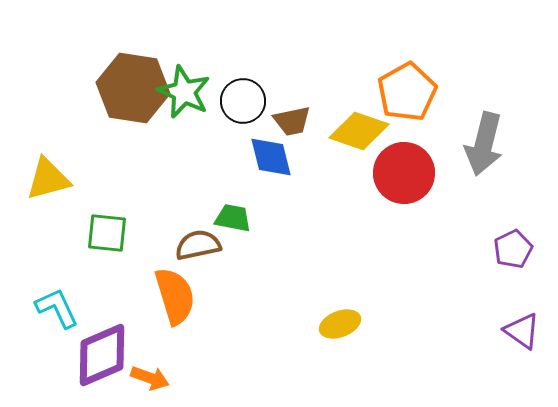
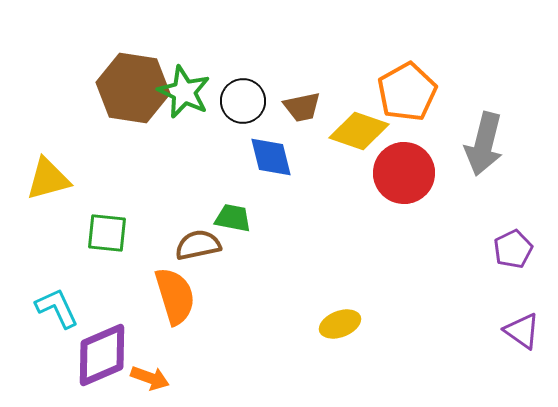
brown trapezoid: moved 10 px right, 14 px up
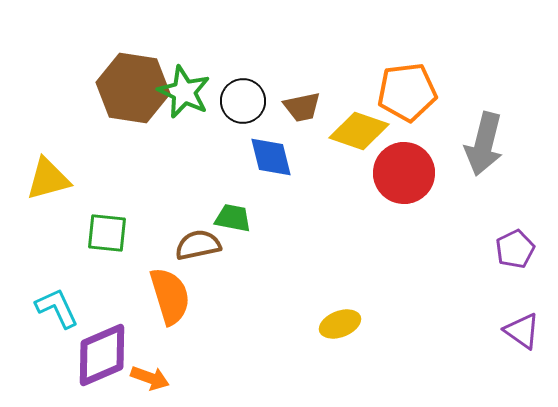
orange pentagon: rotated 22 degrees clockwise
purple pentagon: moved 2 px right
orange semicircle: moved 5 px left
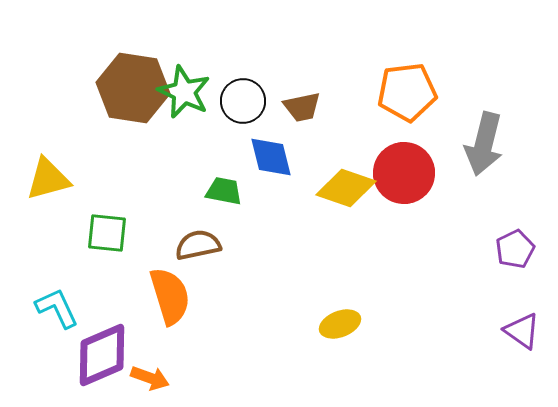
yellow diamond: moved 13 px left, 57 px down
green trapezoid: moved 9 px left, 27 px up
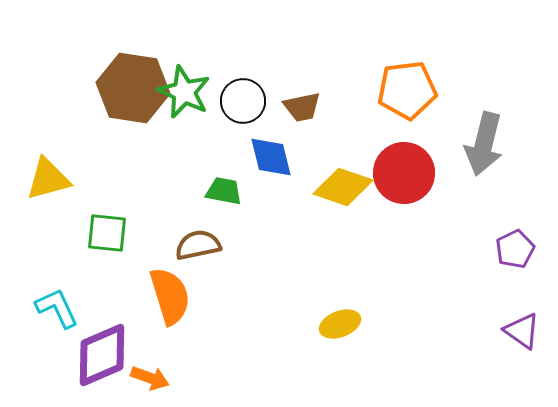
orange pentagon: moved 2 px up
yellow diamond: moved 3 px left, 1 px up
